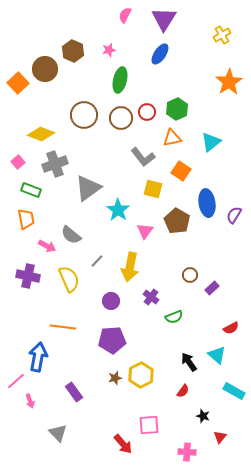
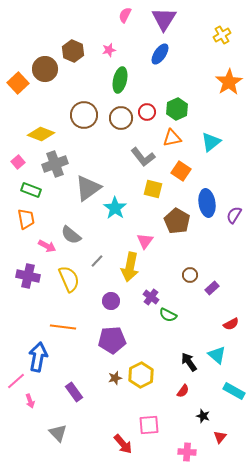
cyan star at (118, 210): moved 3 px left, 2 px up
pink triangle at (145, 231): moved 10 px down
green semicircle at (174, 317): moved 6 px left, 2 px up; rotated 48 degrees clockwise
red semicircle at (231, 328): moved 4 px up
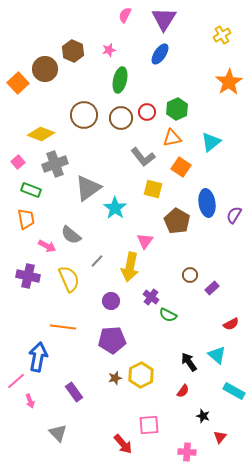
orange square at (181, 171): moved 4 px up
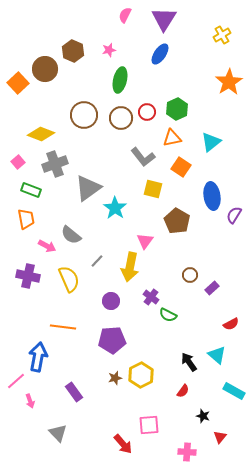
blue ellipse at (207, 203): moved 5 px right, 7 px up
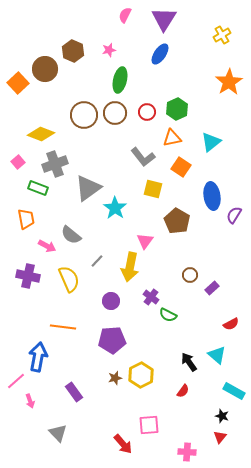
brown circle at (121, 118): moved 6 px left, 5 px up
green rectangle at (31, 190): moved 7 px right, 2 px up
black star at (203, 416): moved 19 px right
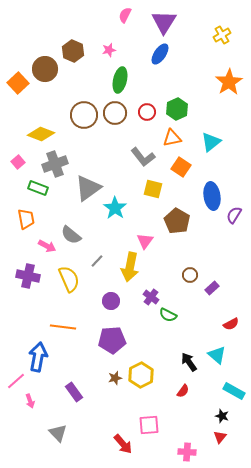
purple triangle at (164, 19): moved 3 px down
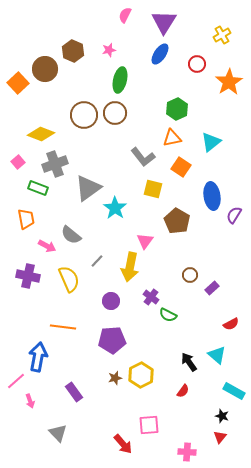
red circle at (147, 112): moved 50 px right, 48 px up
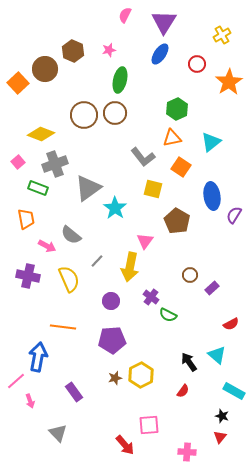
red arrow at (123, 444): moved 2 px right, 1 px down
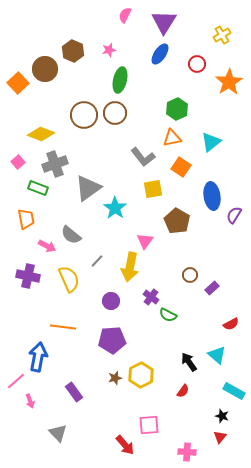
yellow square at (153, 189): rotated 24 degrees counterclockwise
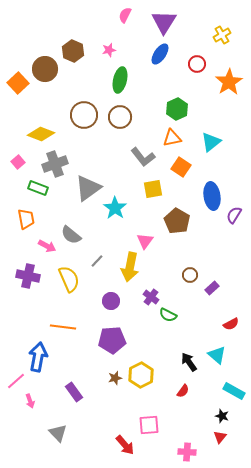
brown circle at (115, 113): moved 5 px right, 4 px down
